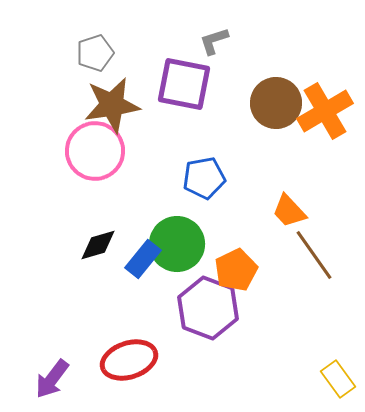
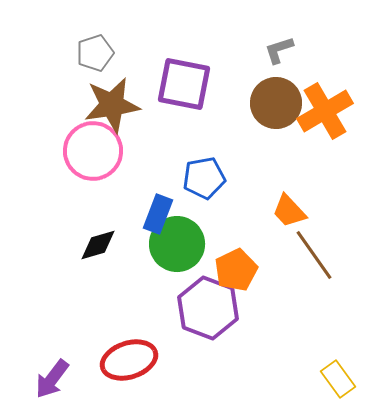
gray L-shape: moved 65 px right, 9 px down
pink circle: moved 2 px left
blue rectangle: moved 15 px right, 45 px up; rotated 18 degrees counterclockwise
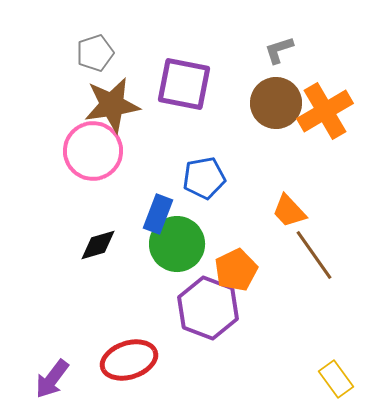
yellow rectangle: moved 2 px left
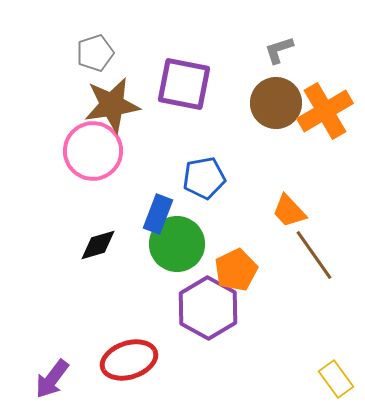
purple hexagon: rotated 8 degrees clockwise
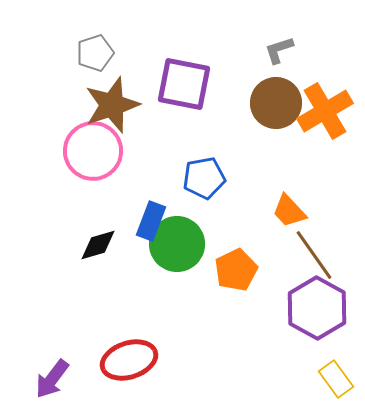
brown star: rotated 10 degrees counterclockwise
blue rectangle: moved 7 px left, 7 px down
purple hexagon: moved 109 px right
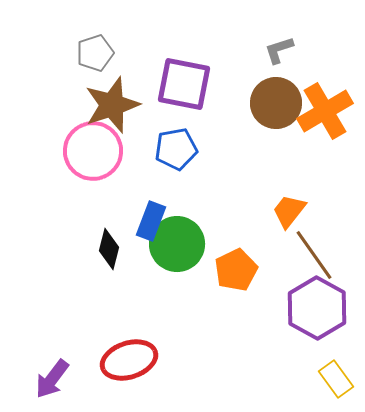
blue pentagon: moved 28 px left, 29 px up
orange trapezoid: rotated 81 degrees clockwise
black diamond: moved 11 px right, 4 px down; rotated 60 degrees counterclockwise
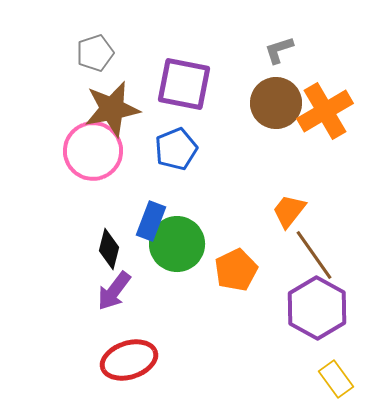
brown star: moved 4 px down; rotated 8 degrees clockwise
blue pentagon: rotated 12 degrees counterclockwise
purple arrow: moved 62 px right, 88 px up
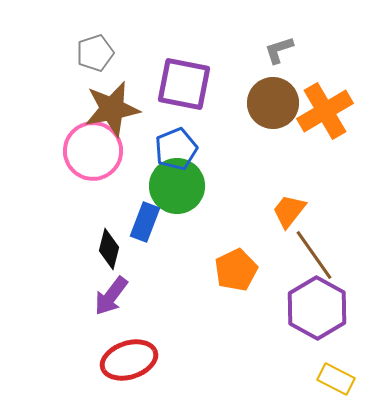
brown circle: moved 3 px left
blue rectangle: moved 6 px left, 1 px down
green circle: moved 58 px up
purple arrow: moved 3 px left, 5 px down
yellow rectangle: rotated 27 degrees counterclockwise
